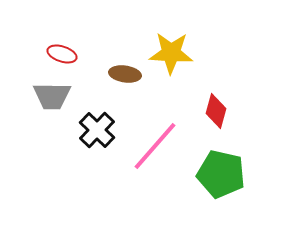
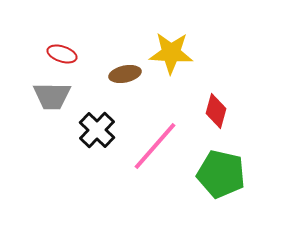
brown ellipse: rotated 20 degrees counterclockwise
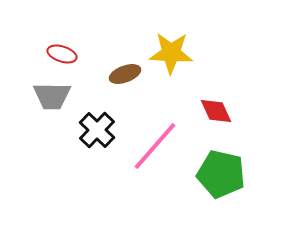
brown ellipse: rotated 8 degrees counterclockwise
red diamond: rotated 40 degrees counterclockwise
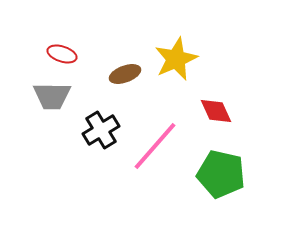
yellow star: moved 5 px right, 6 px down; rotated 27 degrees counterclockwise
black cross: moved 4 px right; rotated 15 degrees clockwise
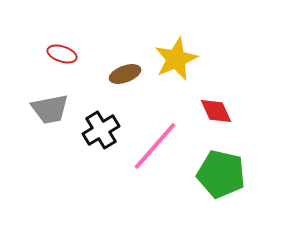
gray trapezoid: moved 2 px left, 13 px down; rotated 12 degrees counterclockwise
